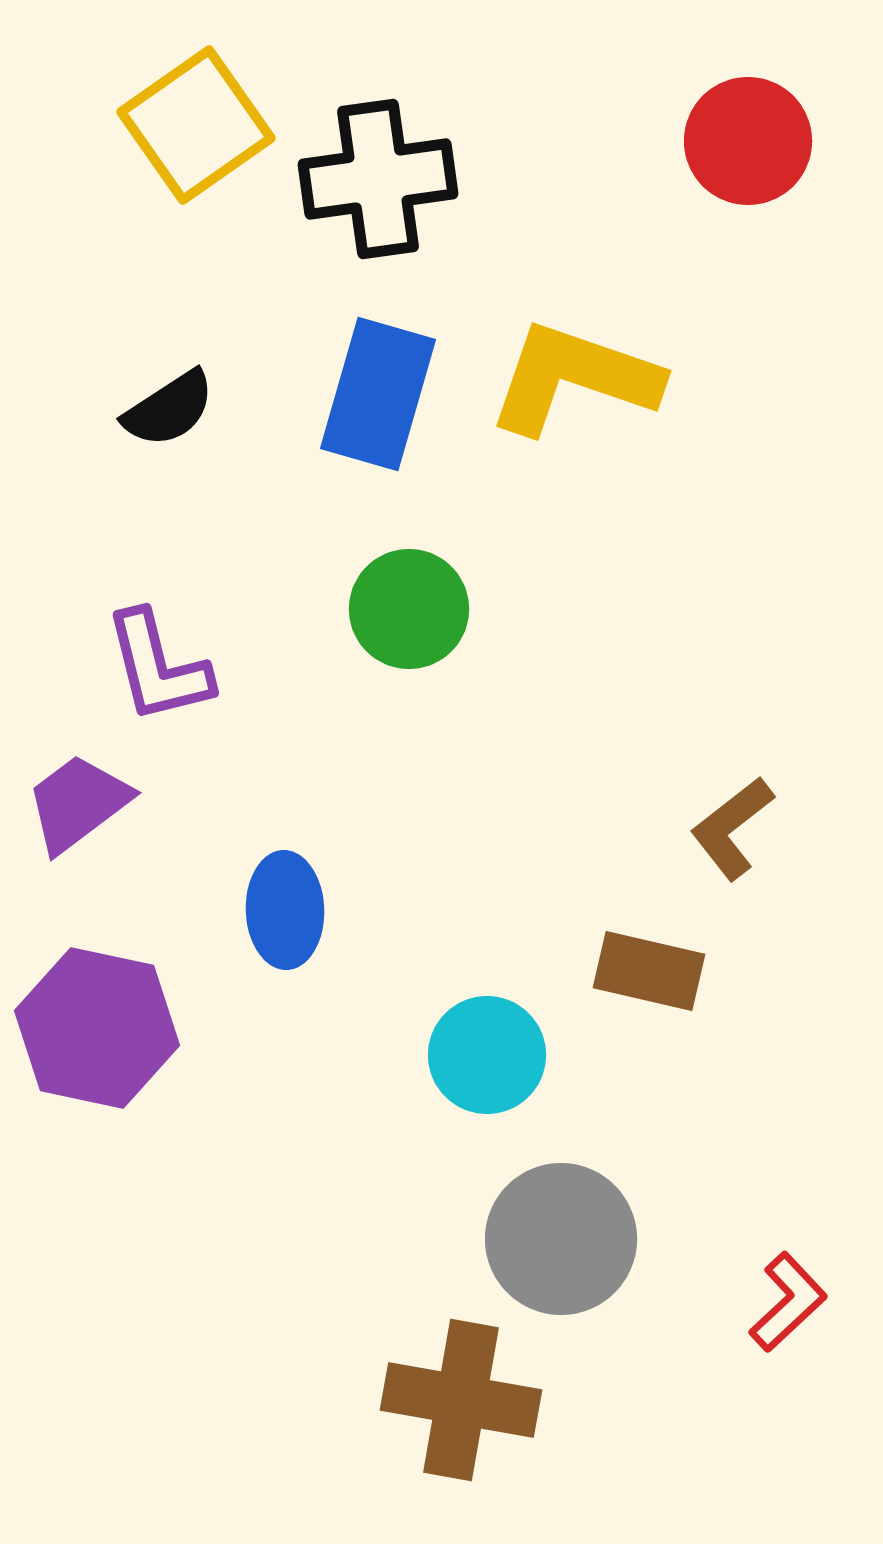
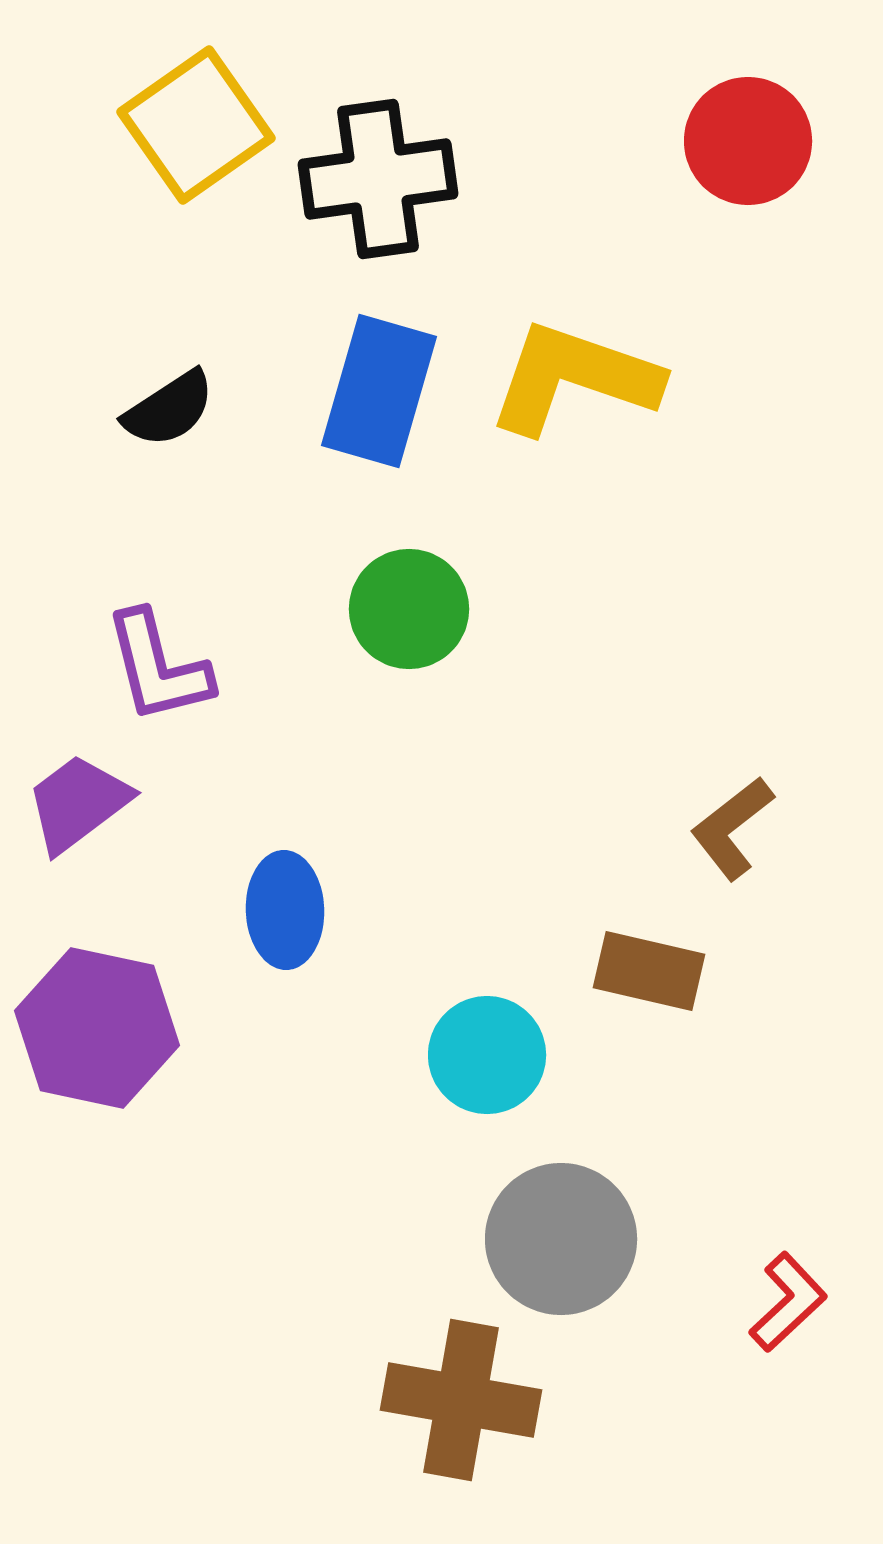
blue rectangle: moved 1 px right, 3 px up
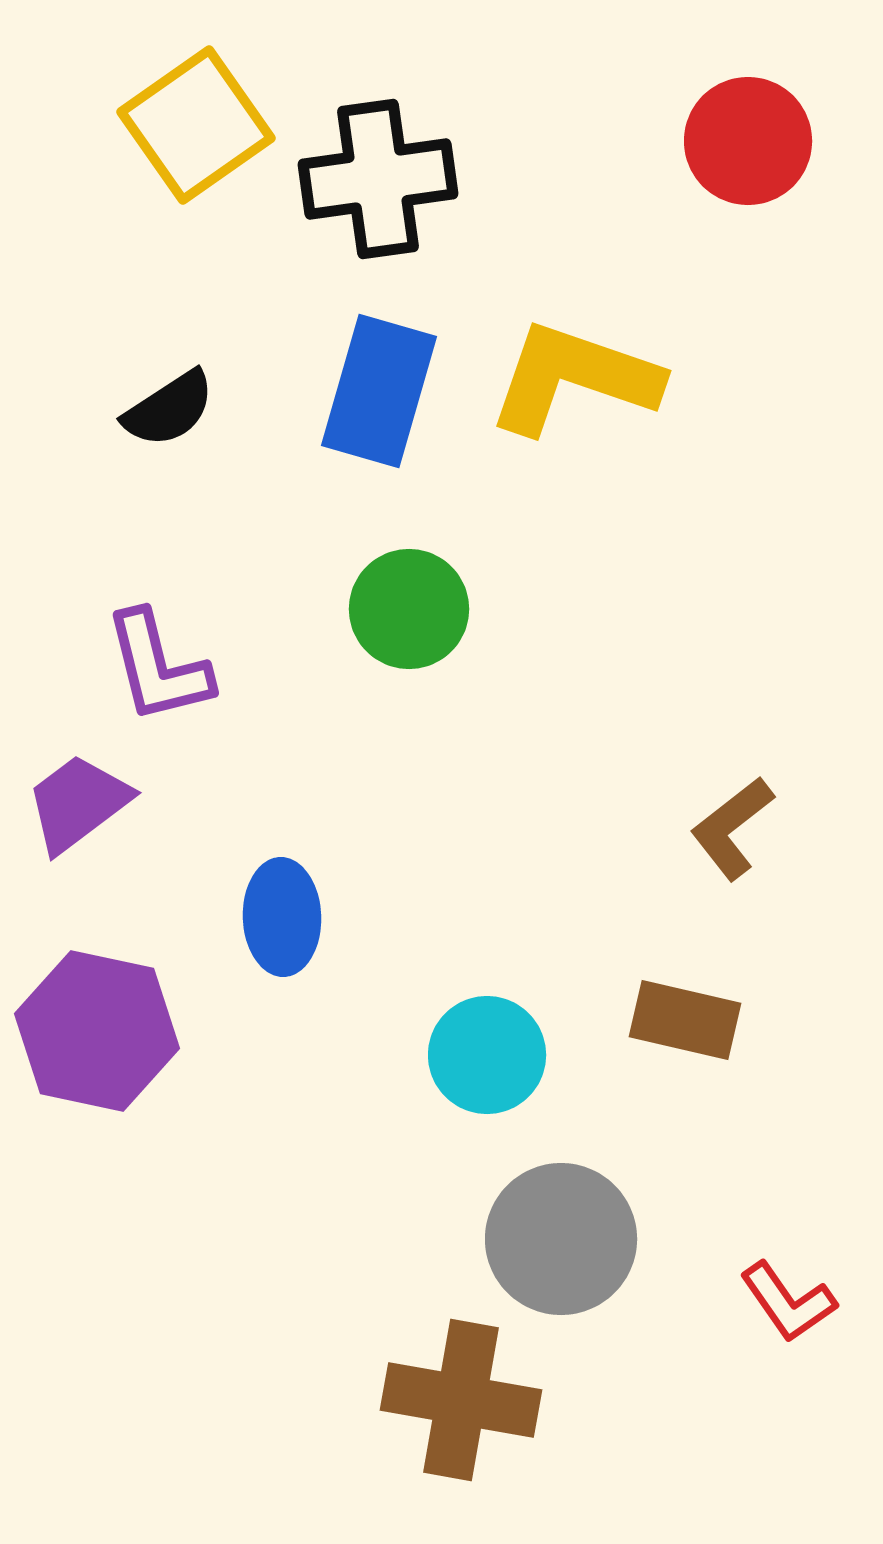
blue ellipse: moved 3 px left, 7 px down
brown rectangle: moved 36 px right, 49 px down
purple hexagon: moved 3 px down
red L-shape: rotated 98 degrees clockwise
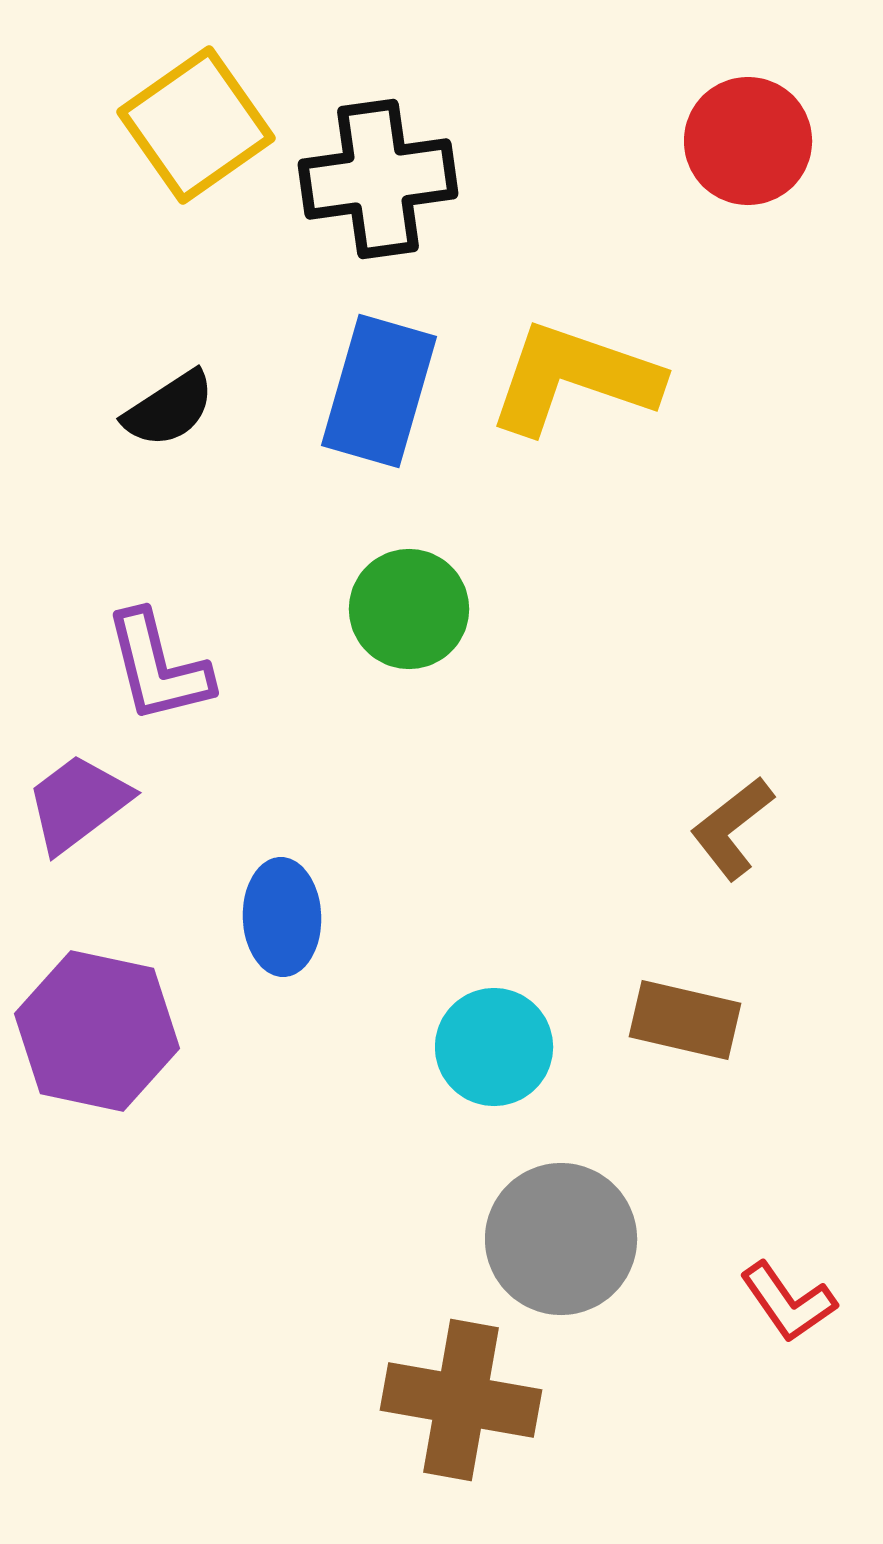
cyan circle: moved 7 px right, 8 px up
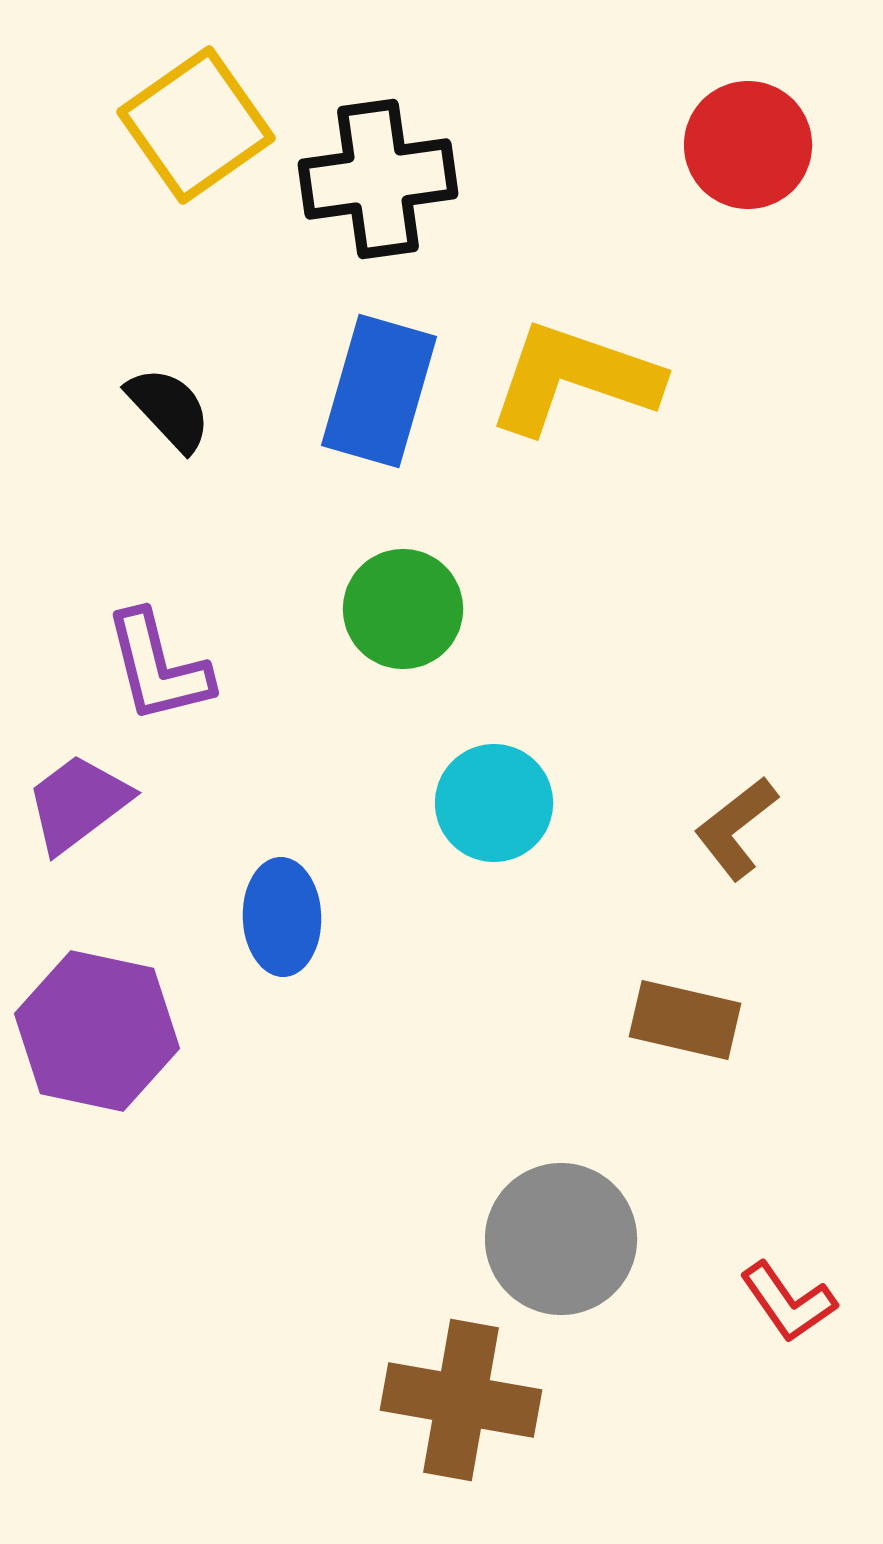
red circle: moved 4 px down
black semicircle: rotated 100 degrees counterclockwise
green circle: moved 6 px left
brown L-shape: moved 4 px right
cyan circle: moved 244 px up
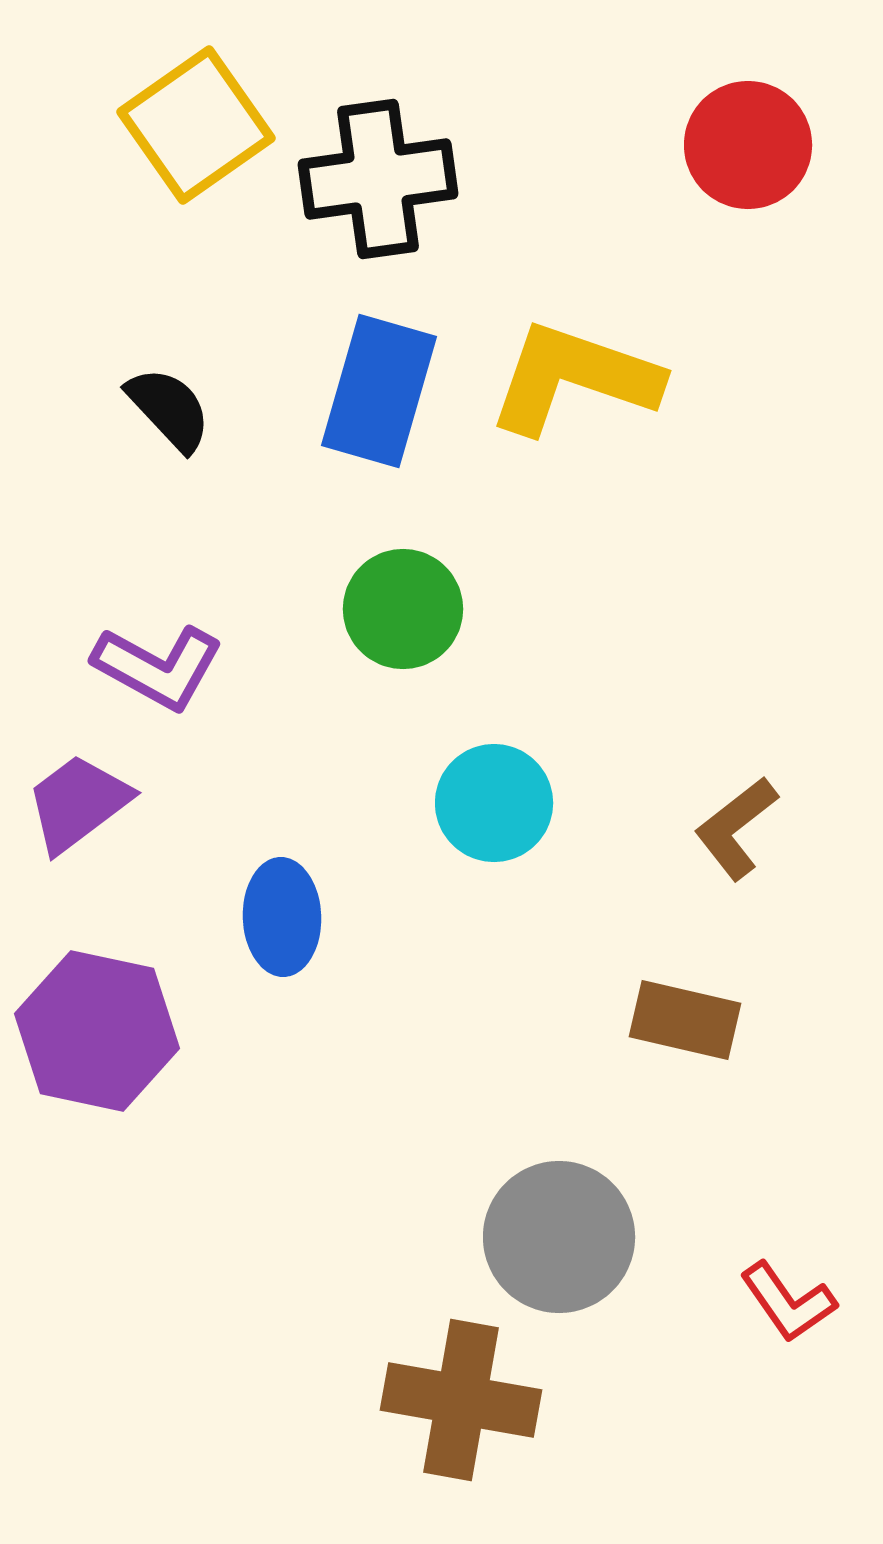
purple L-shape: rotated 47 degrees counterclockwise
gray circle: moved 2 px left, 2 px up
